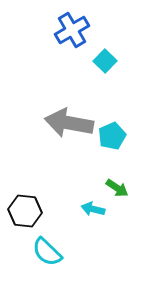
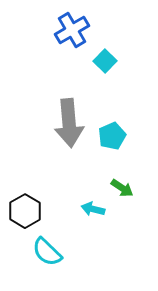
gray arrow: rotated 105 degrees counterclockwise
green arrow: moved 5 px right
black hexagon: rotated 24 degrees clockwise
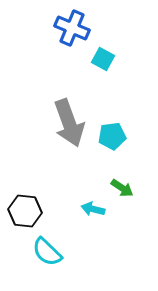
blue cross: moved 2 px up; rotated 36 degrees counterclockwise
cyan square: moved 2 px left, 2 px up; rotated 15 degrees counterclockwise
gray arrow: rotated 15 degrees counterclockwise
cyan pentagon: rotated 16 degrees clockwise
black hexagon: rotated 24 degrees counterclockwise
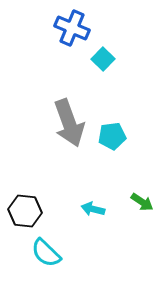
cyan square: rotated 15 degrees clockwise
green arrow: moved 20 px right, 14 px down
cyan semicircle: moved 1 px left, 1 px down
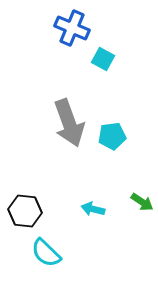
cyan square: rotated 15 degrees counterclockwise
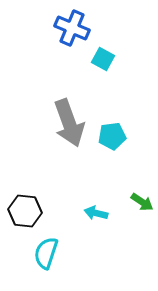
cyan arrow: moved 3 px right, 4 px down
cyan semicircle: rotated 64 degrees clockwise
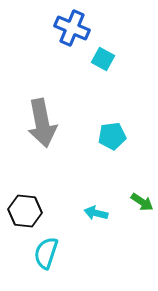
gray arrow: moved 27 px left; rotated 9 degrees clockwise
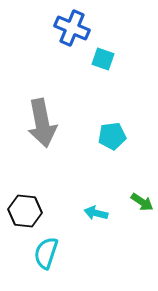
cyan square: rotated 10 degrees counterclockwise
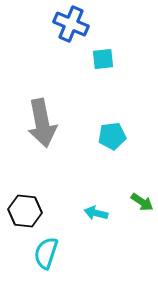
blue cross: moved 1 px left, 4 px up
cyan square: rotated 25 degrees counterclockwise
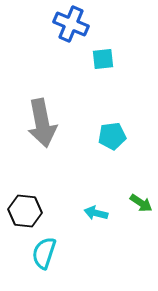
green arrow: moved 1 px left, 1 px down
cyan semicircle: moved 2 px left
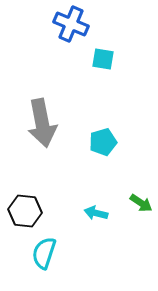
cyan square: rotated 15 degrees clockwise
cyan pentagon: moved 9 px left, 6 px down; rotated 8 degrees counterclockwise
